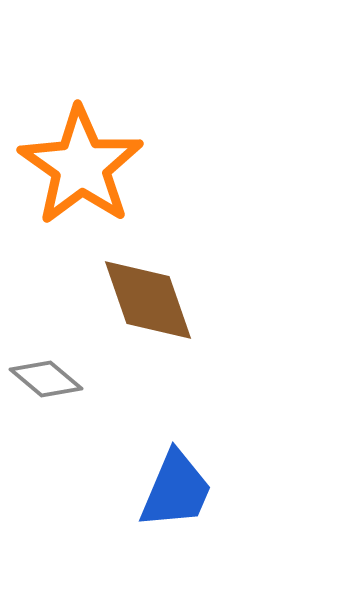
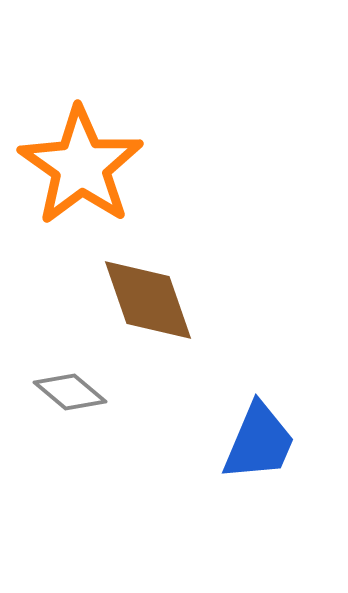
gray diamond: moved 24 px right, 13 px down
blue trapezoid: moved 83 px right, 48 px up
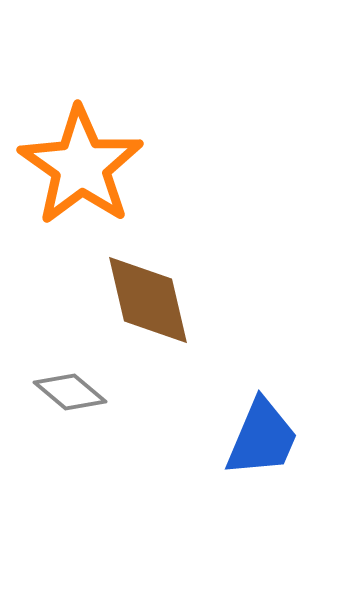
brown diamond: rotated 6 degrees clockwise
blue trapezoid: moved 3 px right, 4 px up
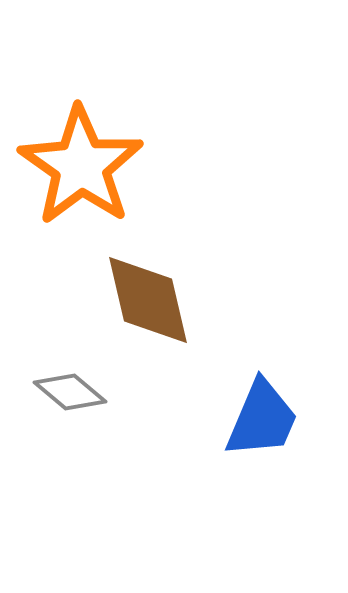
blue trapezoid: moved 19 px up
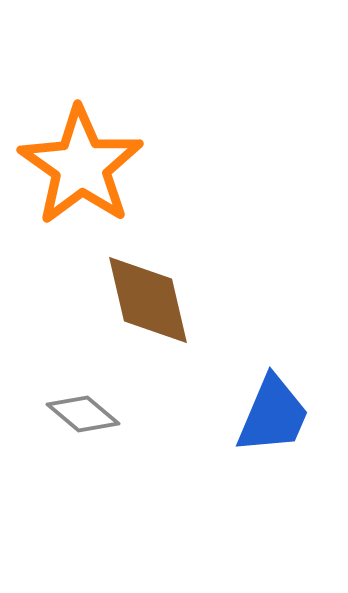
gray diamond: moved 13 px right, 22 px down
blue trapezoid: moved 11 px right, 4 px up
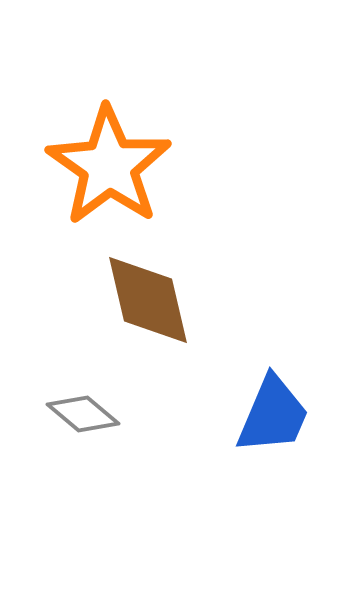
orange star: moved 28 px right
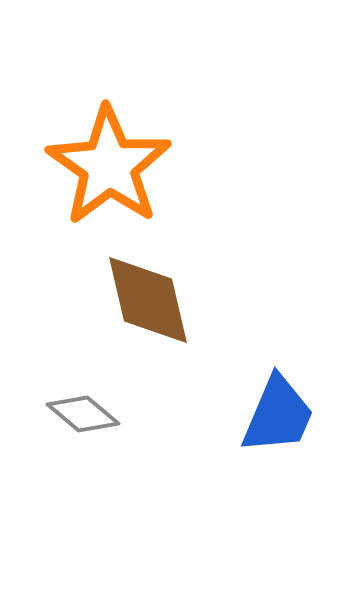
blue trapezoid: moved 5 px right
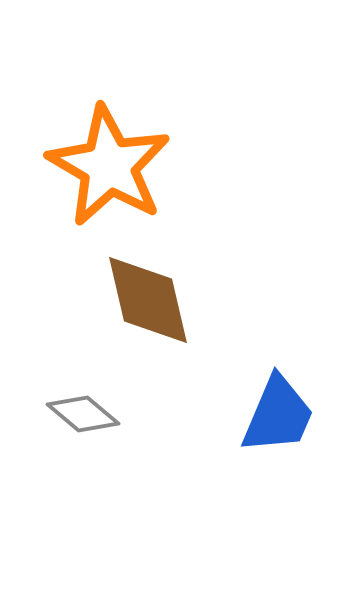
orange star: rotated 5 degrees counterclockwise
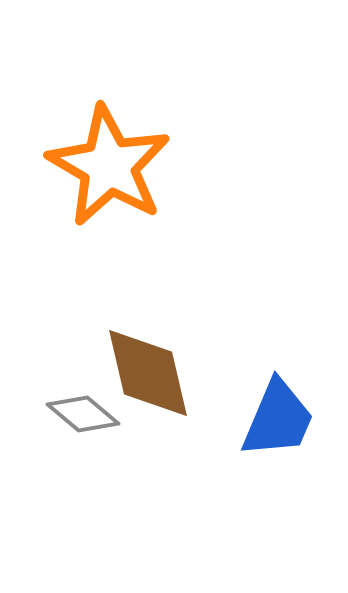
brown diamond: moved 73 px down
blue trapezoid: moved 4 px down
